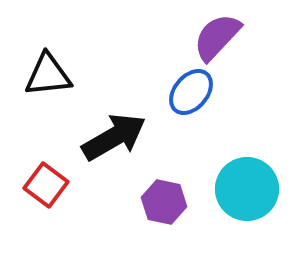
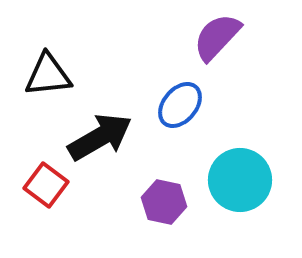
blue ellipse: moved 11 px left, 13 px down
black arrow: moved 14 px left
cyan circle: moved 7 px left, 9 px up
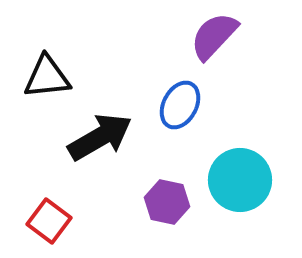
purple semicircle: moved 3 px left, 1 px up
black triangle: moved 1 px left, 2 px down
blue ellipse: rotated 12 degrees counterclockwise
red square: moved 3 px right, 36 px down
purple hexagon: moved 3 px right
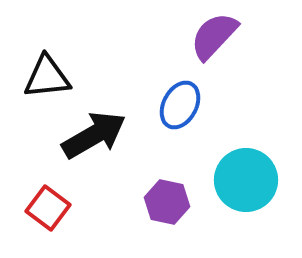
black arrow: moved 6 px left, 2 px up
cyan circle: moved 6 px right
red square: moved 1 px left, 13 px up
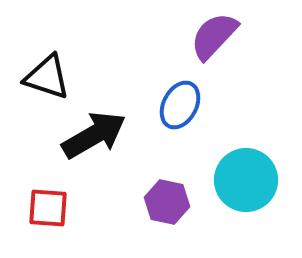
black triangle: rotated 24 degrees clockwise
red square: rotated 33 degrees counterclockwise
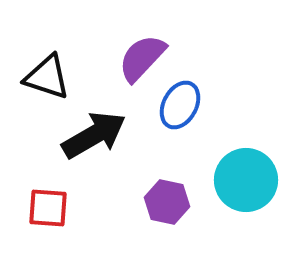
purple semicircle: moved 72 px left, 22 px down
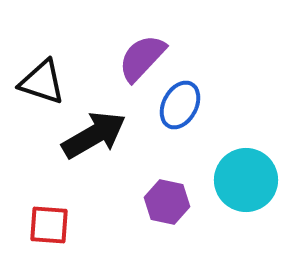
black triangle: moved 5 px left, 5 px down
red square: moved 1 px right, 17 px down
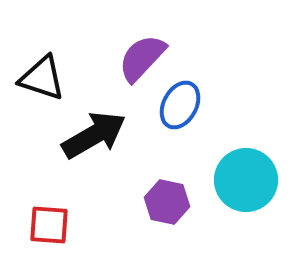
black triangle: moved 4 px up
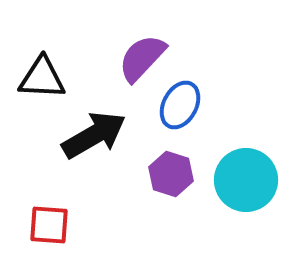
black triangle: rotated 15 degrees counterclockwise
purple hexagon: moved 4 px right, 28 px up; rotated 6 degrees clockwise
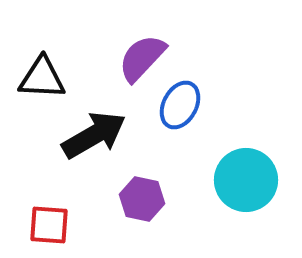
purple hexagon: moved 29 px left, 25 px down; rotated 6 degrees counterclockwise
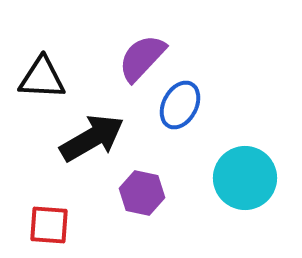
black arrow: moved 2 px left, 3 px down
cyan circle: moved 1 px left, 2 px up
purple hexagon: moved 6 px up
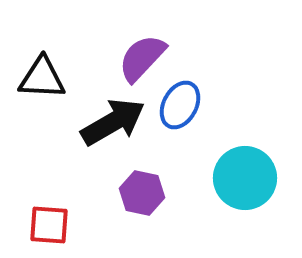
black arrow: moved 21 px right, 16 px up
